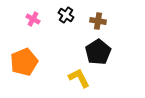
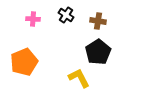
pink cross: rotated 24 degrees counterclockwise
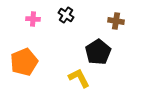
brown cross: moved 18 px right
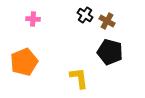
black cross: moved 19 px right
brown cross: moved 9 px left; rotated 21 degrees clockwise
black pentagon: moved 12 px right; rotated 25 degrees counterclockwise
yellow L-shape: rotated 20 degrees clockwise
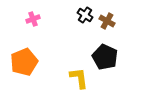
pink cross: rotated 24 degrees counterclockwise
black pentagon: moved 5 px left, 5 px down; rotated 10 degrees clockwise
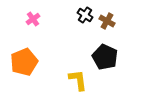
pink cross: rotated 16 degrees counterclockwise
yellow L-shape: moved 1 px left, 2 px down
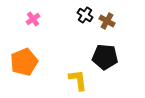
black pentagon: rotated 20 degrees counterclockwise
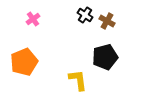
black pentagon: rotated 20 degrees counterclockwise
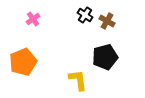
orange pentagon: moved 1 px left
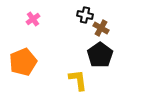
black cross: rotated 21 degrees counterclockwise
brown cross: moved 6 px left, 7 px down
black pentagon: moved 5 px left, 2 px up; rotated 20 degrees counterclockwise
